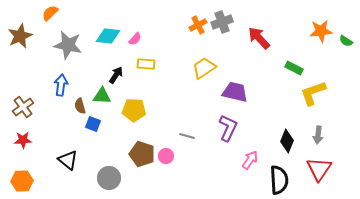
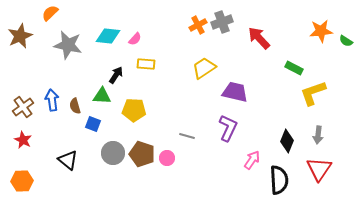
blue arrow: moved 9 px left, 15 px down; rotated 15 degrees counterclockwise
brown semicircle: moved 5 px left
red star: rotated 30 degrees clockwise
pink circle: moved 1 px right, 2 px down
pink arrow: moved 2 px right
gray circle: moved 4 px right, 25 px up
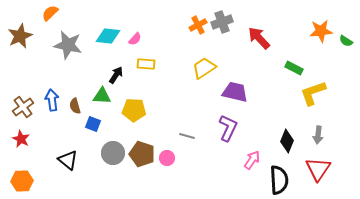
red star: moved 2 px left, 1 px up
red triangle: moved 1 px left
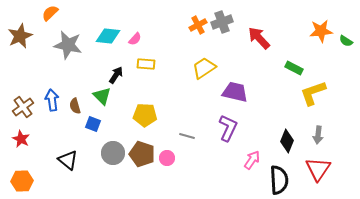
green triangle: rotated 42 degrees clockwise
yellow pentagon: moved 11 px right, 5 px down
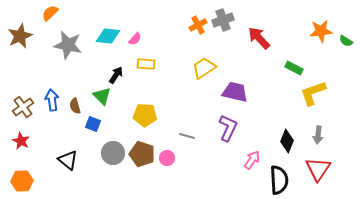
gray cross: moved 1 px right, 2 px up
red star: moved 2 px down
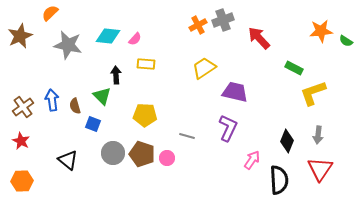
black arrow: rotated 36 degrees counterclockwise
red triangle: moved 2 px right
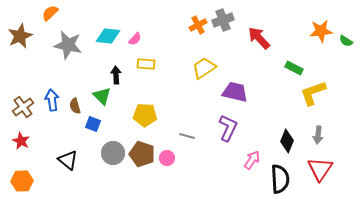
black semicircle: moved 1 px right, 1 px up
